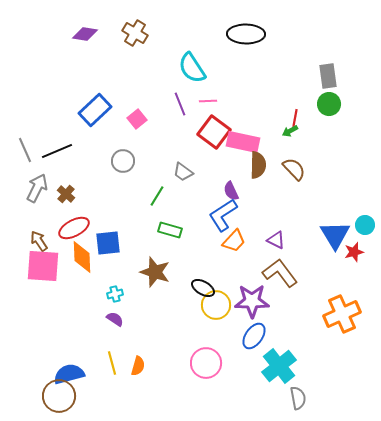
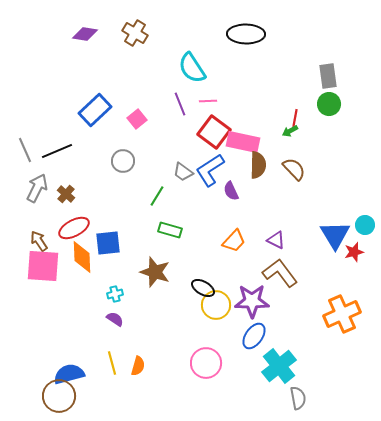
blue L-shape at (223, 215): moved 13 px left, 45 px up
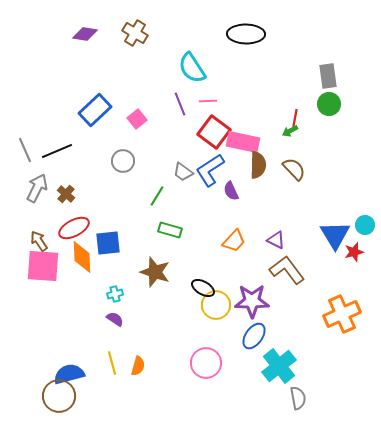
brown L-shape at (280, 273): moved 7 px right, 3 px up
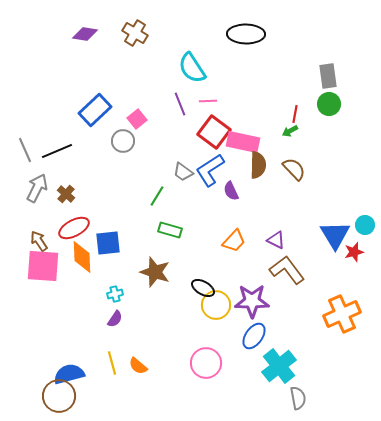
red line at (295, 118): moved 4 px up
gray circle at (123, 161): moved 20 px up
purple semicircle at (115, 319): rotated 90 degrees clockwise
orange semicircle at (138, 366): rotated 114 degrees clockwise
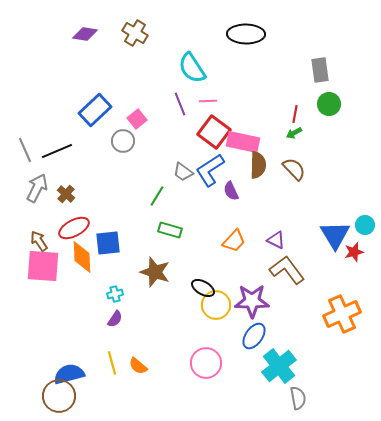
gray rectangle at (328, 76): moved 8 px left, 6 px up
green arrow at (290, 131): moved 4 px right, 2 px down
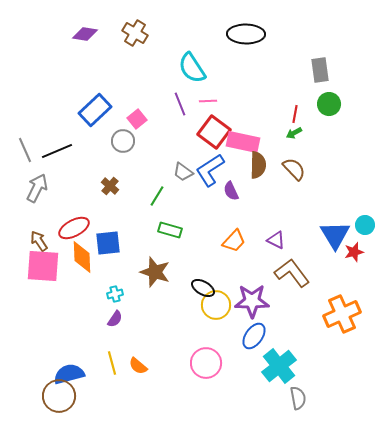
brown cross at (66, 194): moved 44 px right, 8 px up
brown L-shape at (287, 270): moved 5 px right, 3 px down
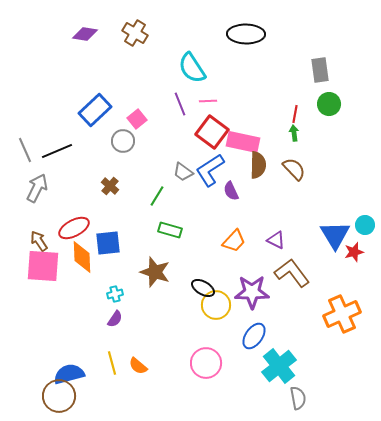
red square at (214, 132): moved 2 px left
green arrow at (294, 133): rotated 112 degrees clockwise
purple star at (252, 301): moved 9 px up
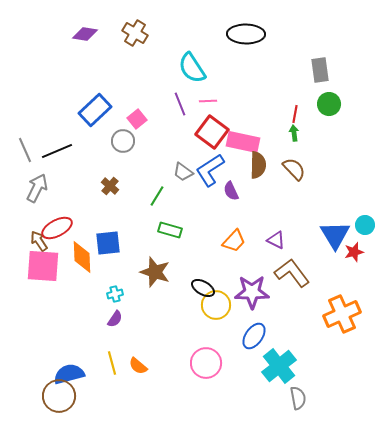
red ellipse at (74, 228): moved 17 px left
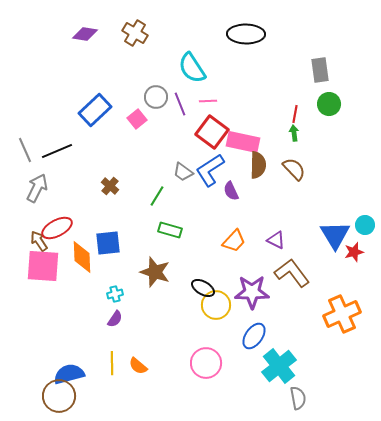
gray circle at (123, 141): moved 33 px right, 44 px up
yellow line at (112, 363): rotated 15 degrees clockwise
